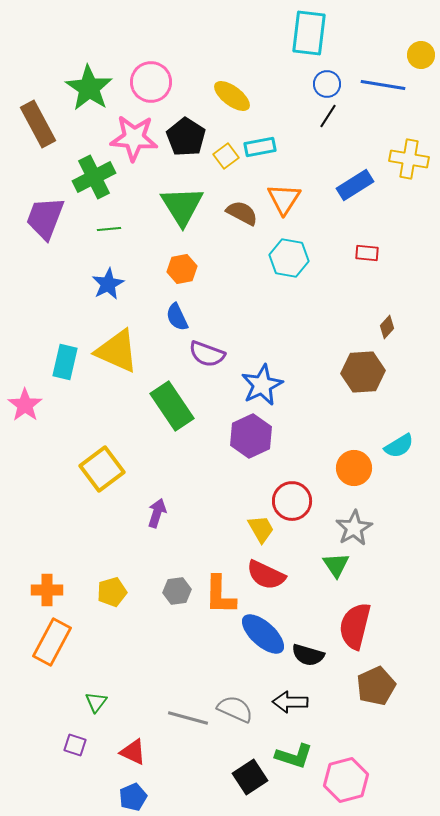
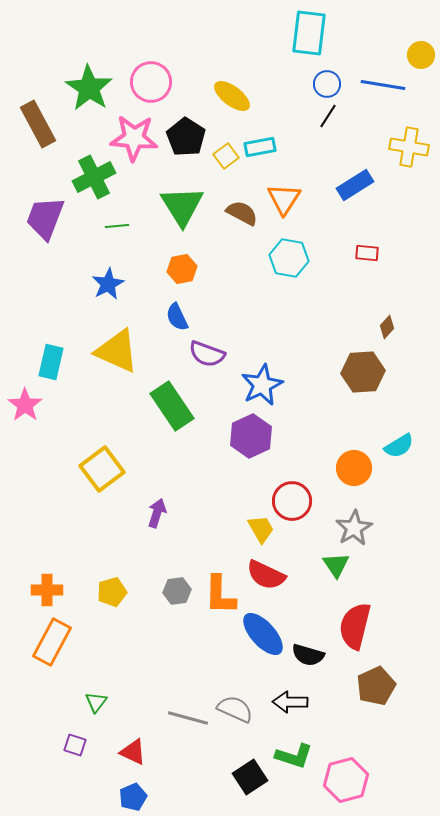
yellow cross at (409, 159): moved 12 px up
green line at (109, 229): moved 8 px right, 3 px up
cyan rectangle at (65, 362): moved 14 px left
blue ellipse at (263, 634): rotated 6 degrees clockwise
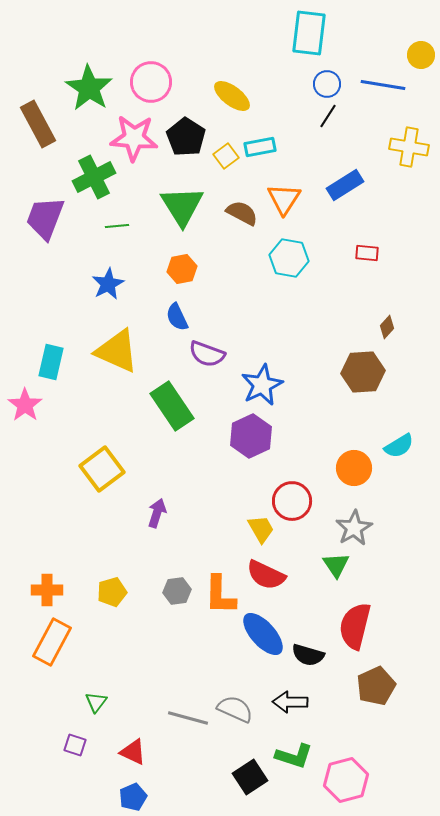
blue rectangle at (355, 185): moved 10 px left
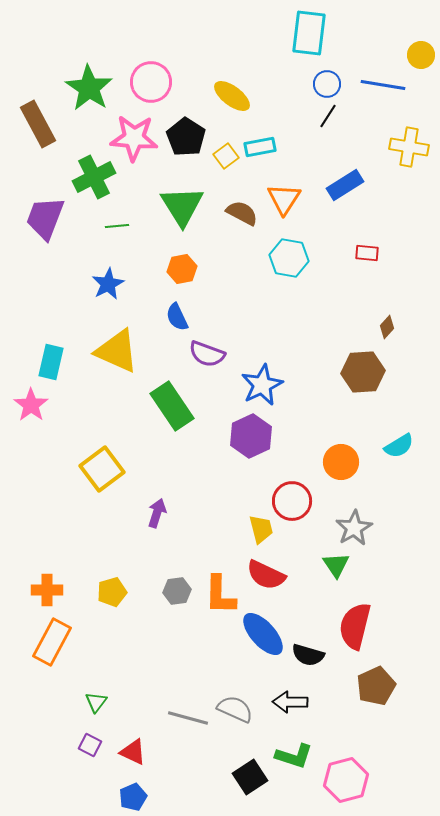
pink star at (25, 405): moved 6 px right
orange circle at (354, 468): moved 13 px left, 6 px up
yellow trapezoid at (261, 529): rotated 16 degrees clockwise
purple square at (75, 745): moved 15 px right; rotated 10 degrees clockwise
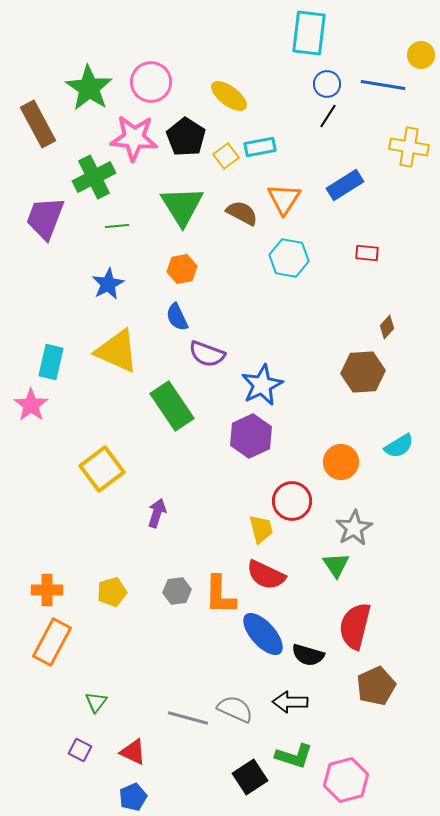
yellow ellipse at (232, 96): moved 3 px left
purple square at (90, 745): moved 10 px left, 5 px down
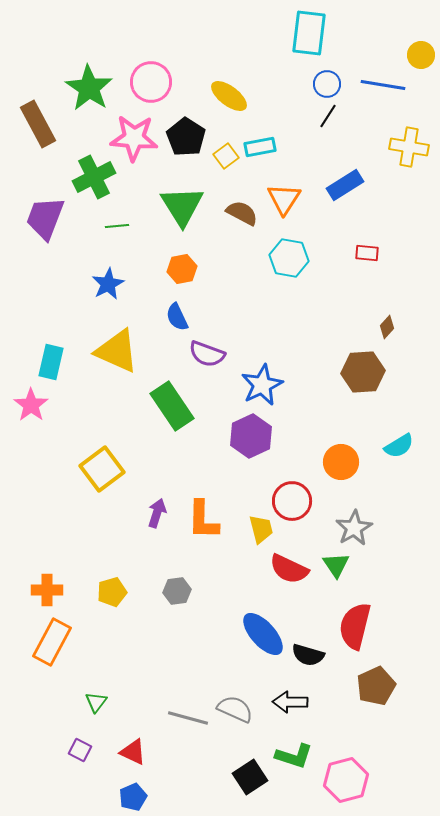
red semicircle at (266, 575): moved 23 px right, 6 px up
orange L-shape at (220, 595): moved 17 px left, 75 px up
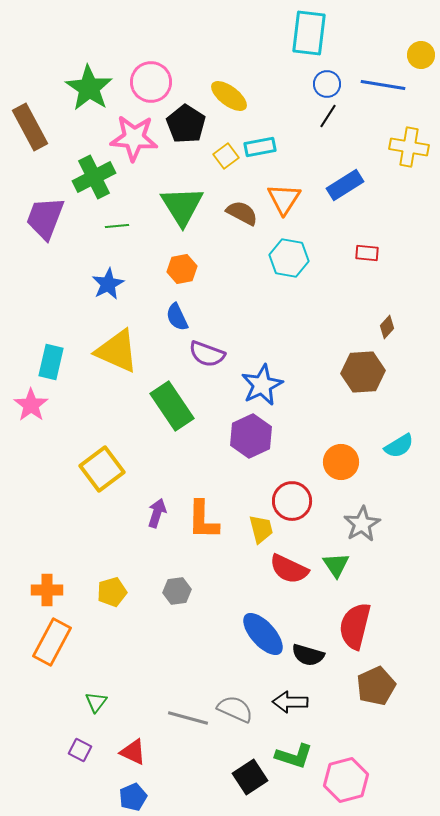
brown rectangle at (38, 124): moved 8 px left, 3 px down
black pentagon at (186, 137): moved 13 px up
gray star at (354, 528): moved 8 px right, 4 px up
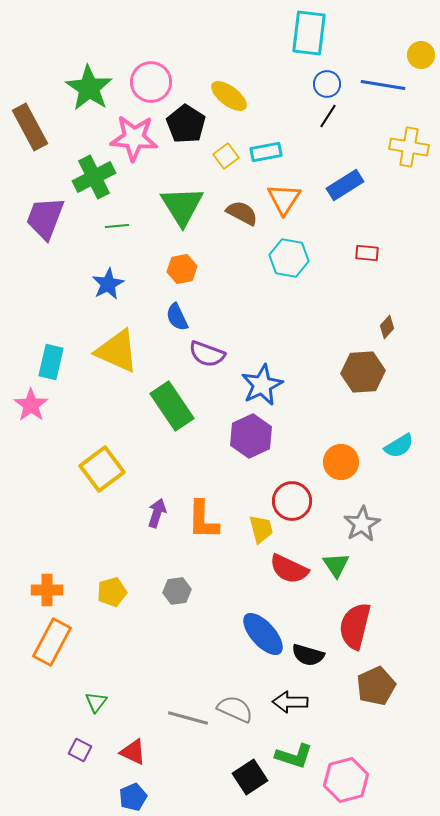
cyan rectangle at (260, 147): moved 6 px right, 5 px down
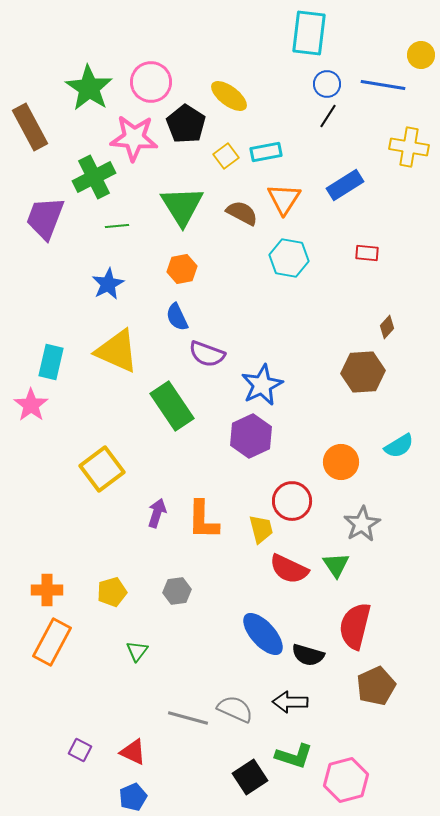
green triangle at (96, 702): moved 41 px right, 51 px up
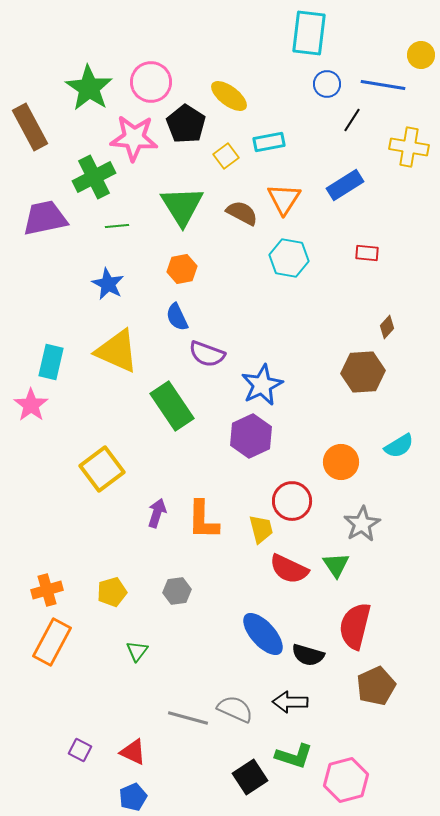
black line at (328, 116): moved 24 px right, 4 px down
cyan rectangle at (266, 152): moved 3 px right, 10 px up
purple trapezoid at (45, 218): rotated 57 degrees clockwise
blue star at (108, 284): rotated 16 degrees counterclockwise
orange cross at (47, 590): rotated 16 degrees counterclockwise
